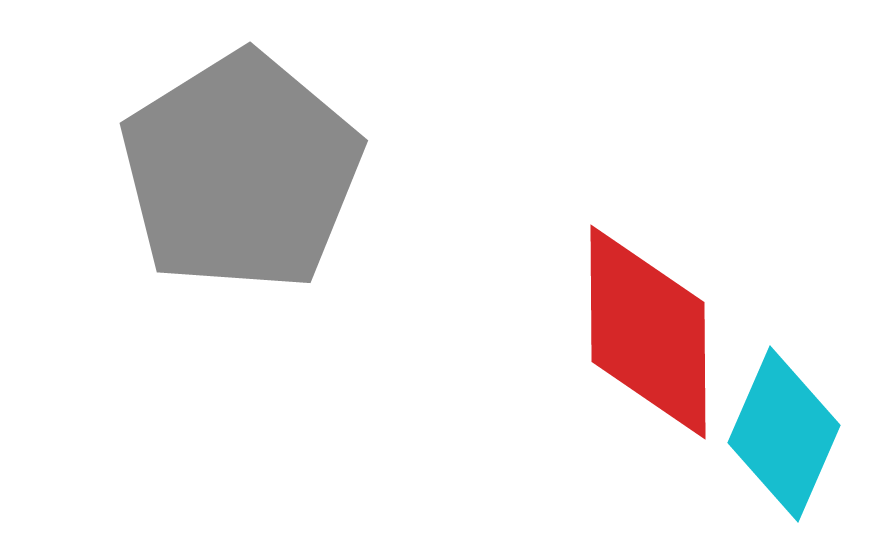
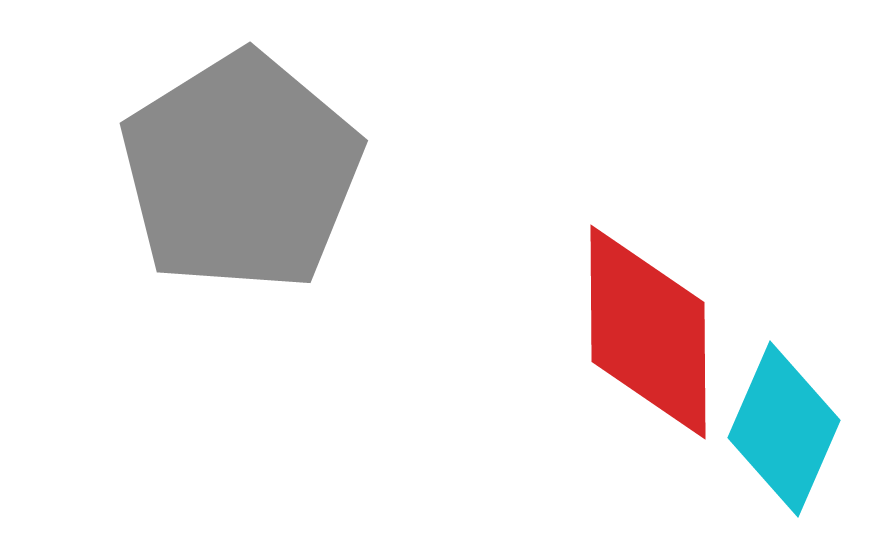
cyan diamond: moved 5 px up
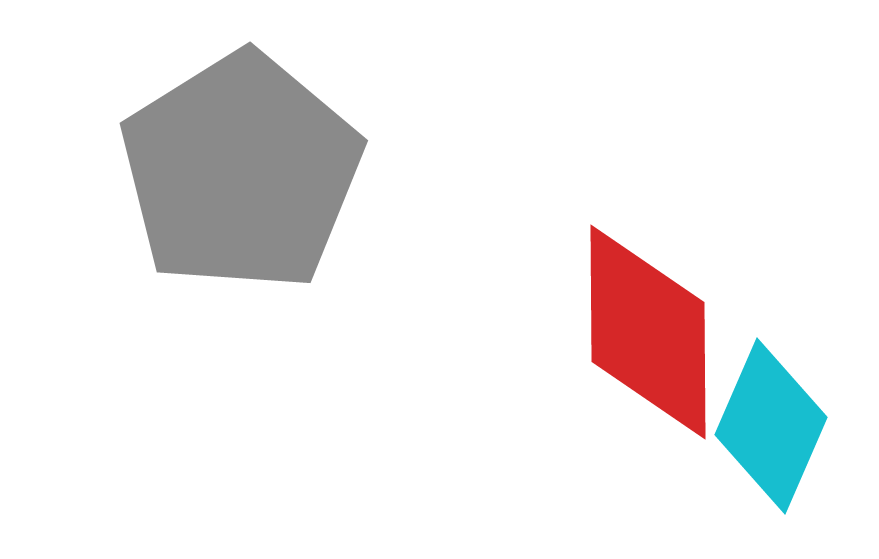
cyan diamond: moved 13 px left, 3 px up
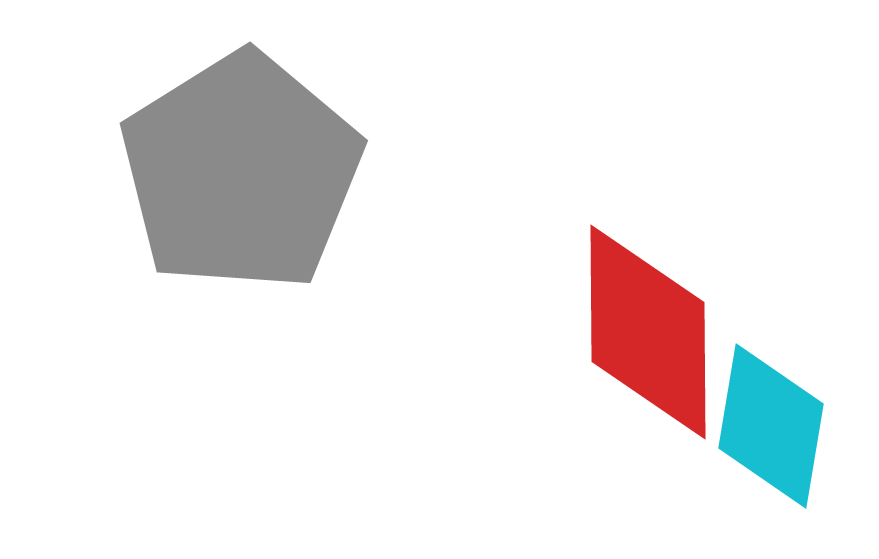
cyan diamond: rotated 14 degrees counterclockwise
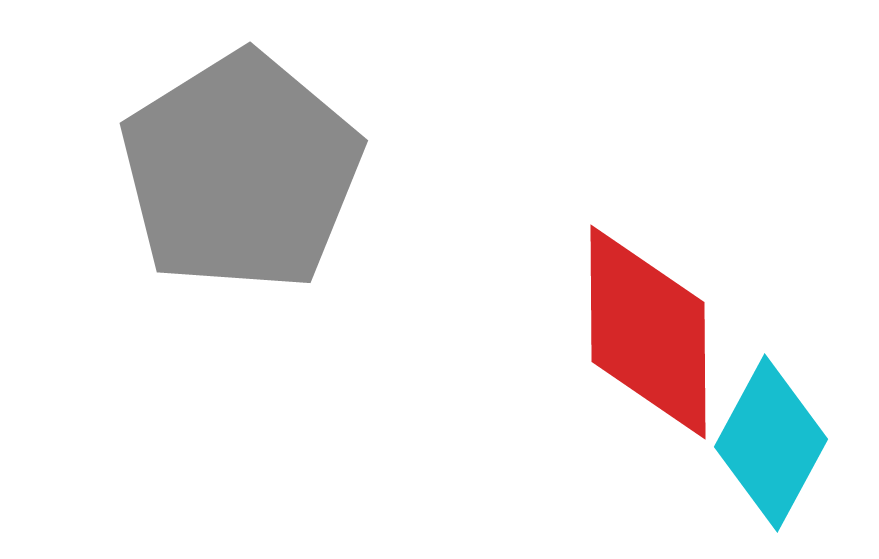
cyan diamond: moved 17 px down; rotated 19 degrees clockwise
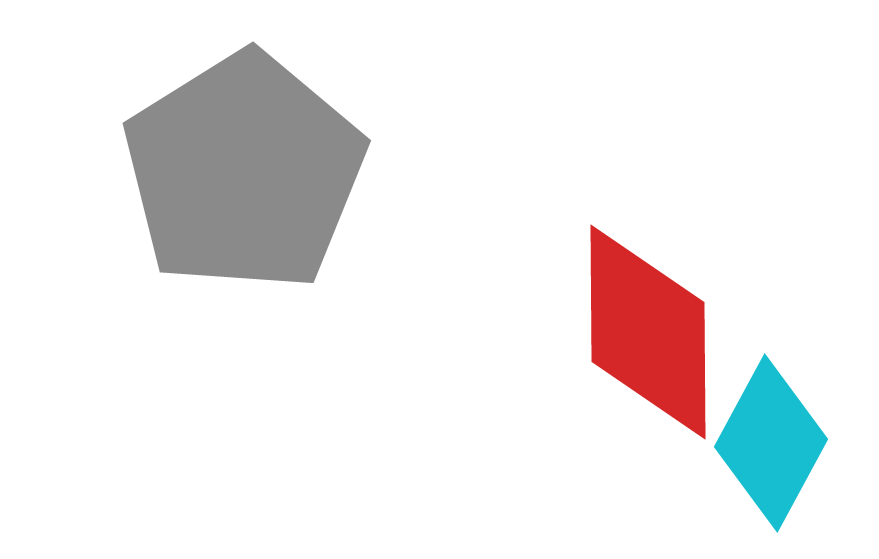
gray pentagon: moved 3 px right
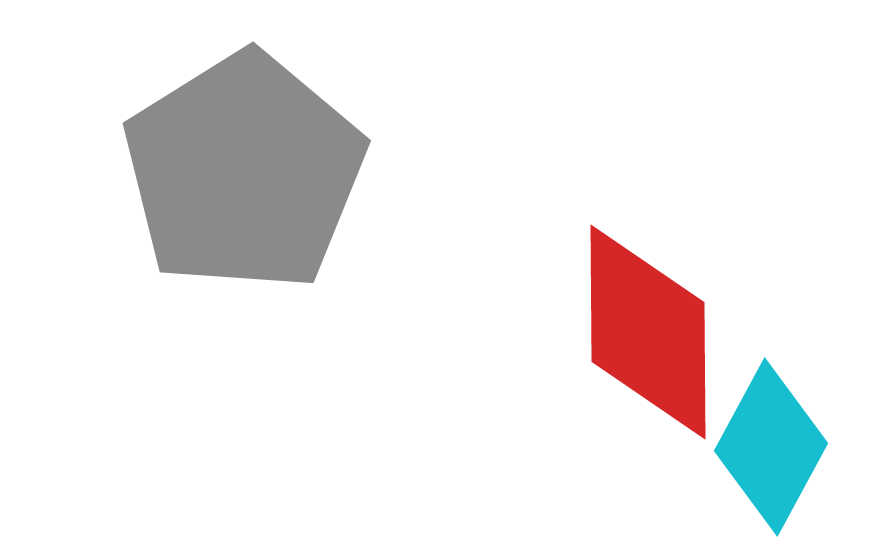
cyan diamond: moved 4 px down
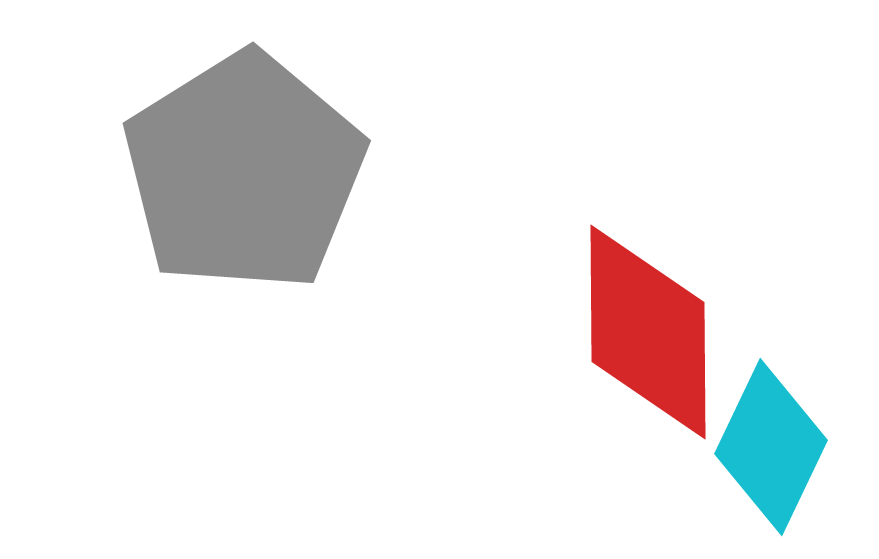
cyan diamond: rotated 3 degrees counterclockwise
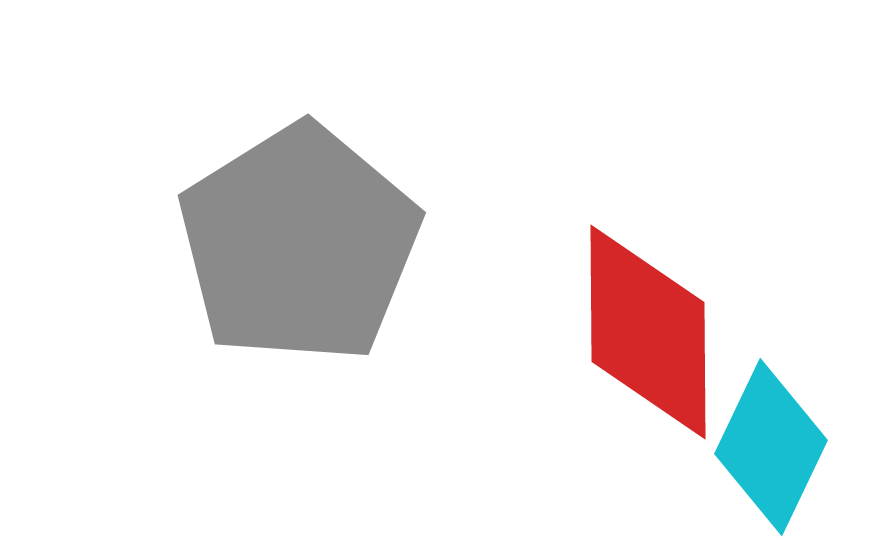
gray pentagon: moved 55 px right, 72 px down
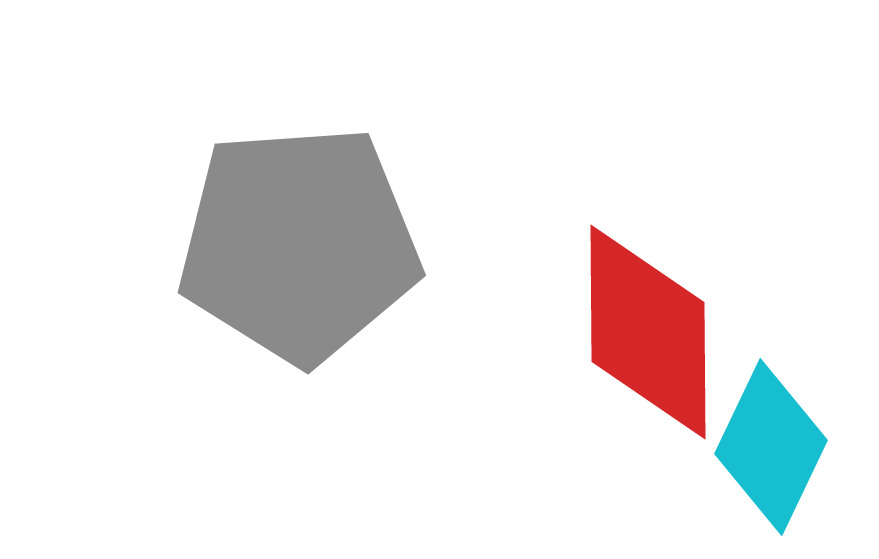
gray pentagon: rotated 28 degrees clockwise
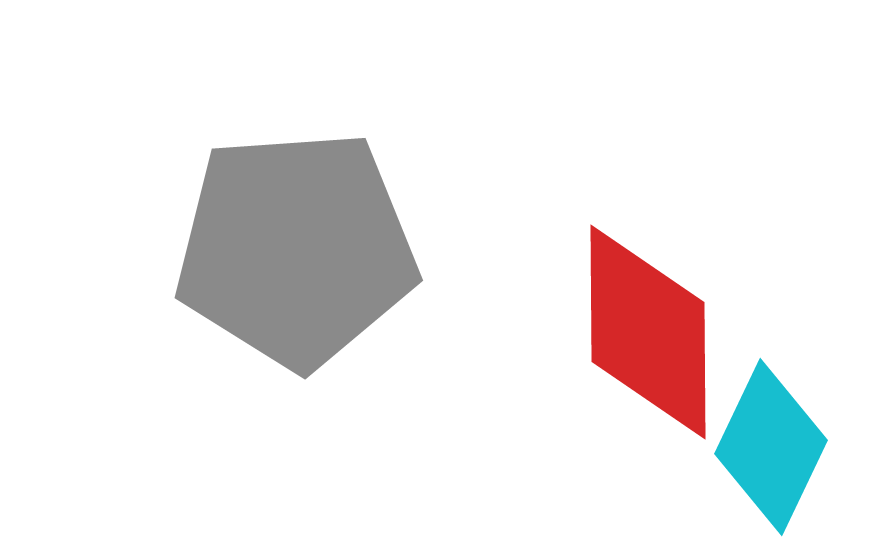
gray pentagon: moved 3 px left, 5 px down
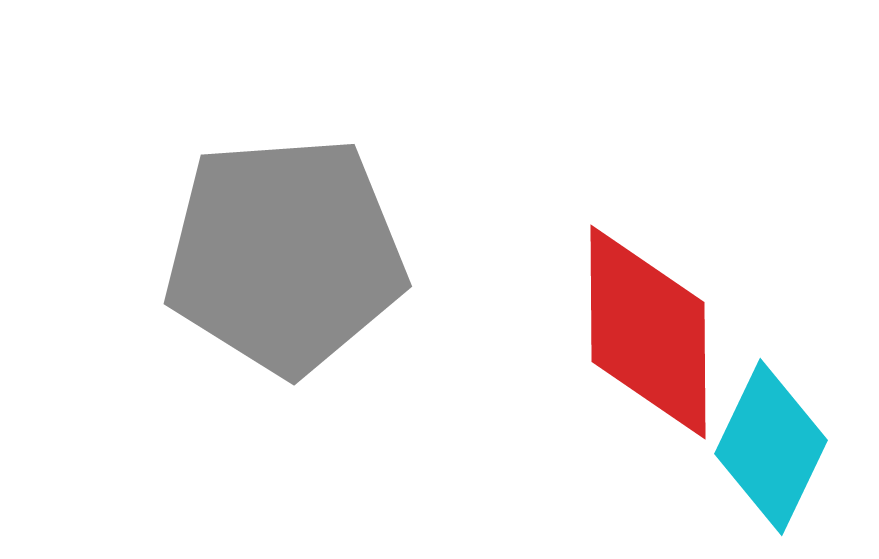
gray pentagon: moved 11 px left, 6 px down
